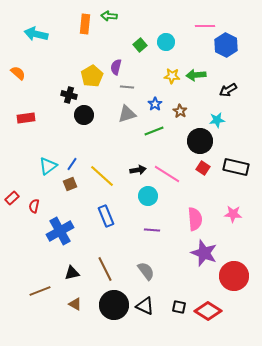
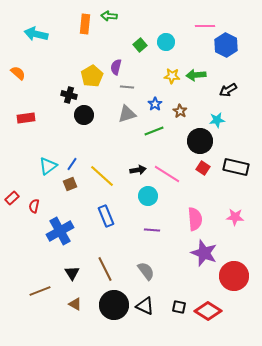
pink star at (233, 214): moved 2 px right, 3 px down
black triangle at (72, 273): rotated 49 degrees counterclockwise
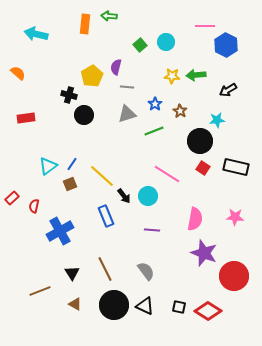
black arrow at (138, 170): moved 14 px left, 26 px down; rotated 63 degrees clockwise
pink semicircle at (195, 219): rotated 15 degrees clockwise
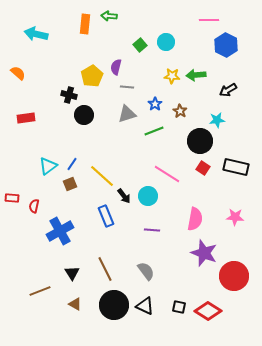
pink line at (205, 26): moved 4 px right, 6 px up
red rectangle at (12, 198): rotated 48 degrees clockwise
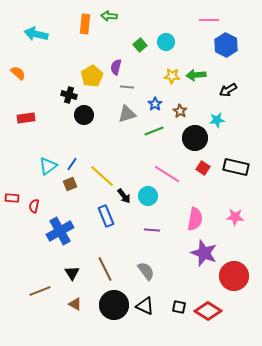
black circle at (200, 141): moved 5 px left, 3 px up
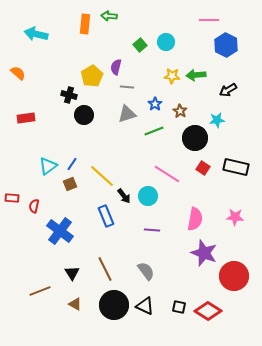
blue cross at (60, 231): rotated 24 degrees counterclockwise
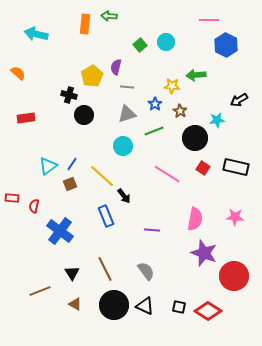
yellow star at (172, 76): moved 10 px down
black arrow at (228, 90): moved 11 px right, 10 px down
cyan circle at (148, 196): moved 25 px left, 50 px up
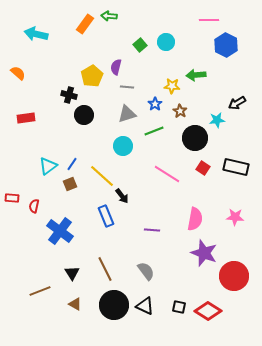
orange rectangle at (85, 24): rotated 30 degrees clockwise
black arrow at (239, 100): moved 2 px left, 3 px down
black arrow at (124, 196): moved 2 px left
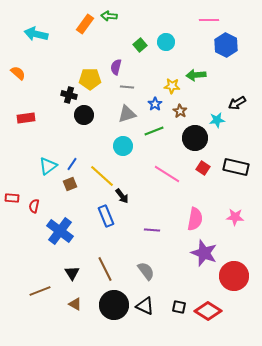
yellow pentagon at (92, 76): moved 2 px left, 3 px down; rotated 30 degrees clockwise
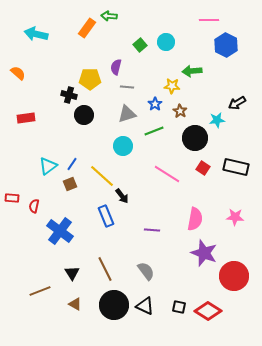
orange rectangle at (85, 24): moved 2 px right, 4 px down
green arrow at (196, 75): moved 4 px left, 4 px up
